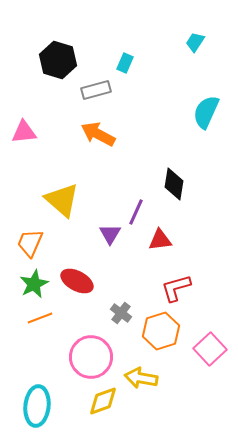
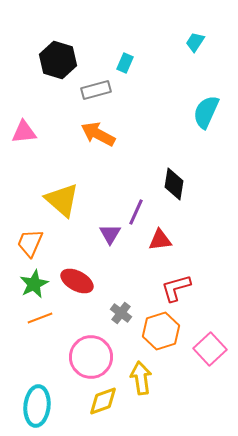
yellow arrow: rotated 72 degrees clockwise
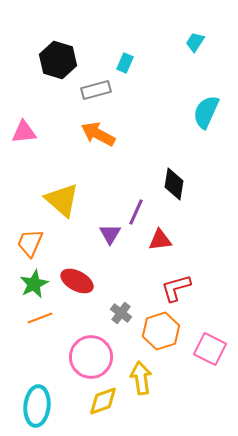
pink square: rotated 20 degrees counterclockwise
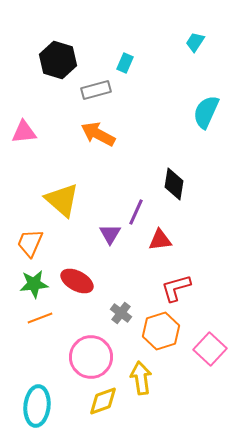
green star: rotated 20 degrees clockwise
pink square: rotated 16 degrees clockwise
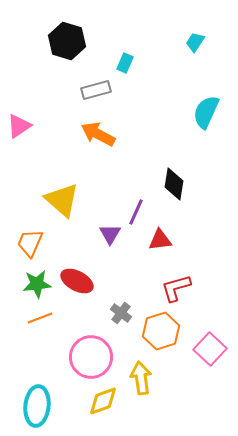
black hexagon: moved 9 px right, 19 px up
pink triangle: moved 5 px left, 6 px up; rotated 28 degrees counterclockwise
green star: moved 3 px right
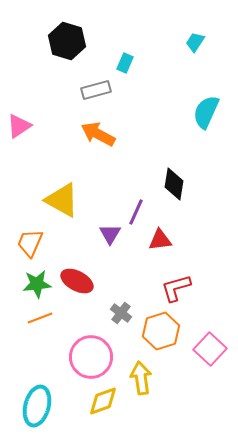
yellow triangle: rotated 12 degrees counterclockwise
cyan ellipse: rotated 9 degrees clockwise
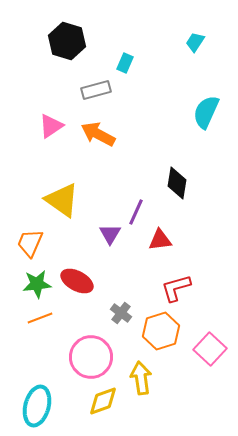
pink triangle: moved 32 px right
black diamond: moved 3 px right, 1 px up
yellow triangle: rotated 6 degrees clockwise
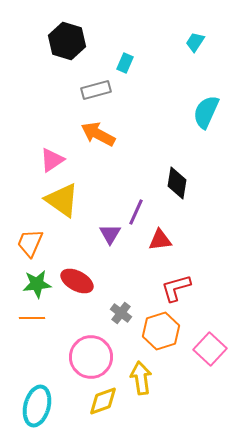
pink triangle: moved 1 px right, 34 px down
orange line: moved 8 px left; rotated 20 degrees clockwise
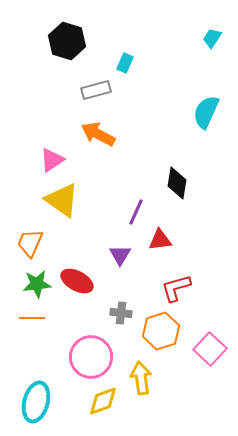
cyan trapezoid: moved 17 px right, 4 px up
purple triangle: moved 10 px right, 21 px down
gray cross: rotated 30 degrees counterclockwise
cyan ellipse: moved 1 px left, 4 px up
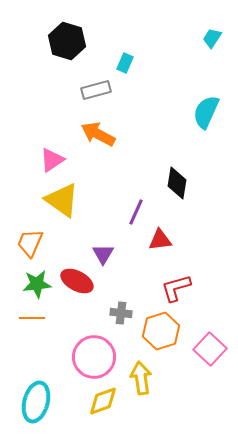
purple triangle: moved 17 px left, 1 px up
pink circle: moved 3 px right
